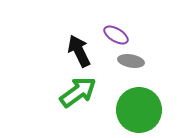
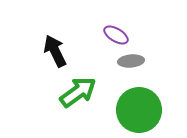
black arrow: moved 24 px left
gray ellipse: rotated 15 degrees counterclockwise
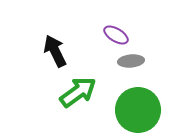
green circle: moved 1 px left
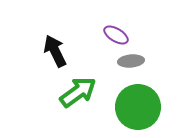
green circle: moved 3 px up
